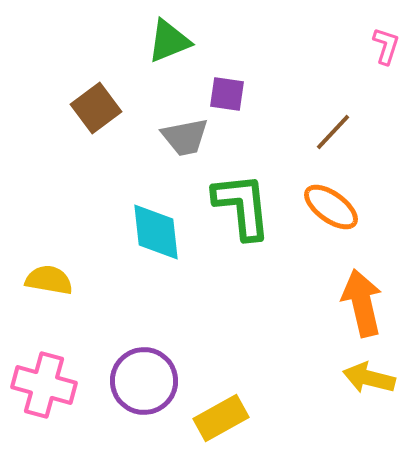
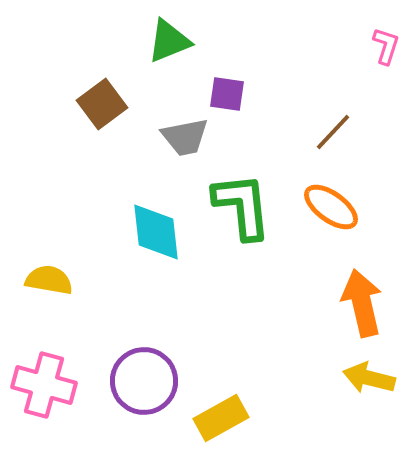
brown square: moved 6 px right, 4 px up
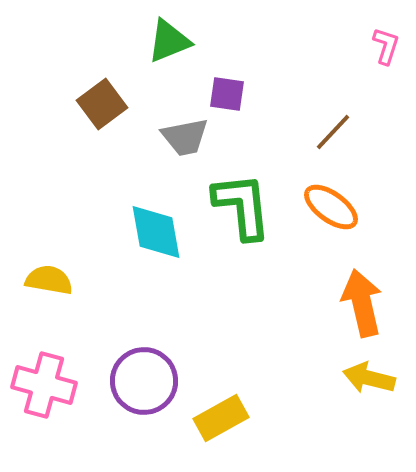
cyan diamond: rotated 4 degrees counterclockwise
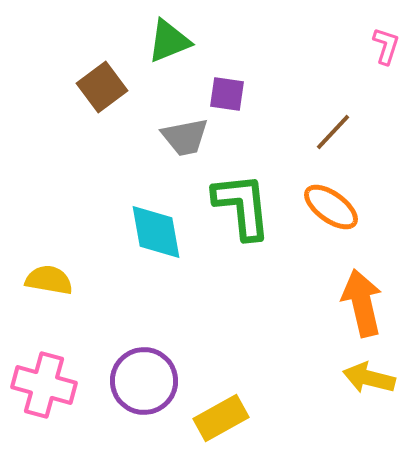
brown square: moved 17 px up
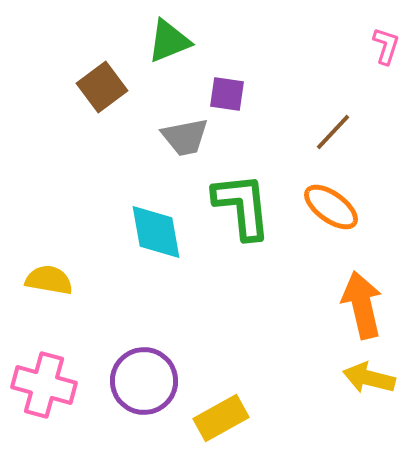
orange arrow: moved 2 px down
